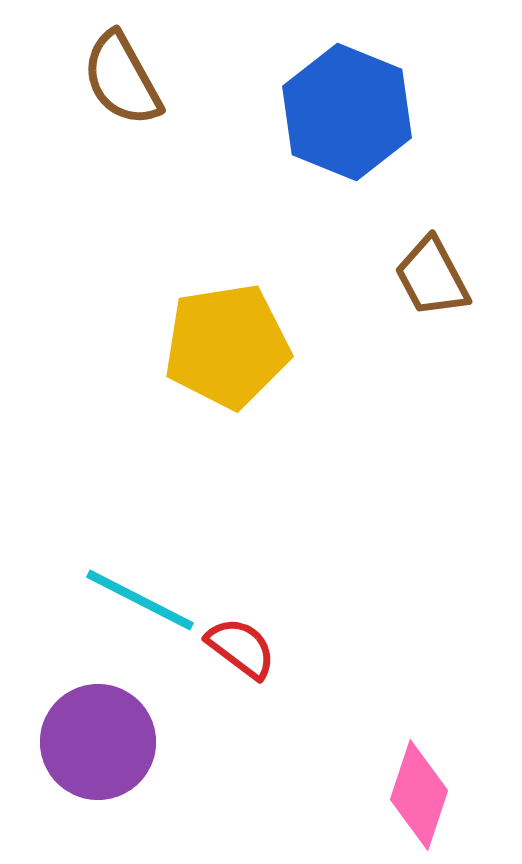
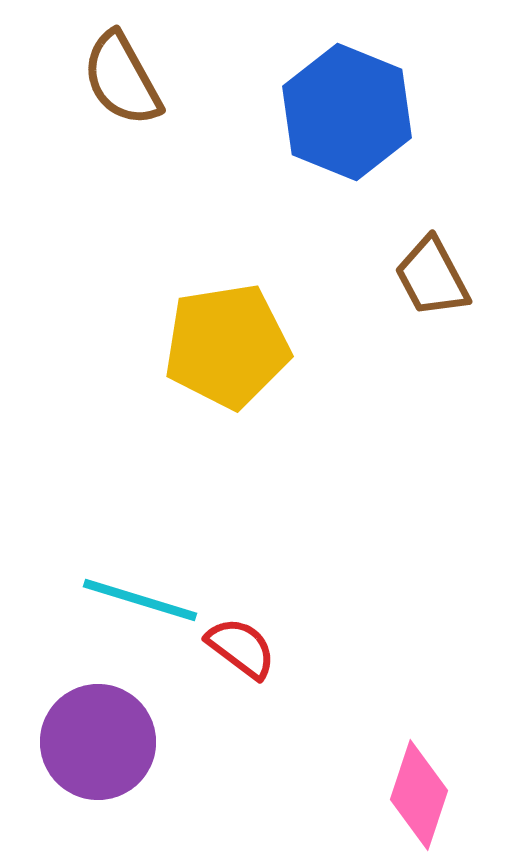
cyan line: rotated 10 degrees counterclockwise
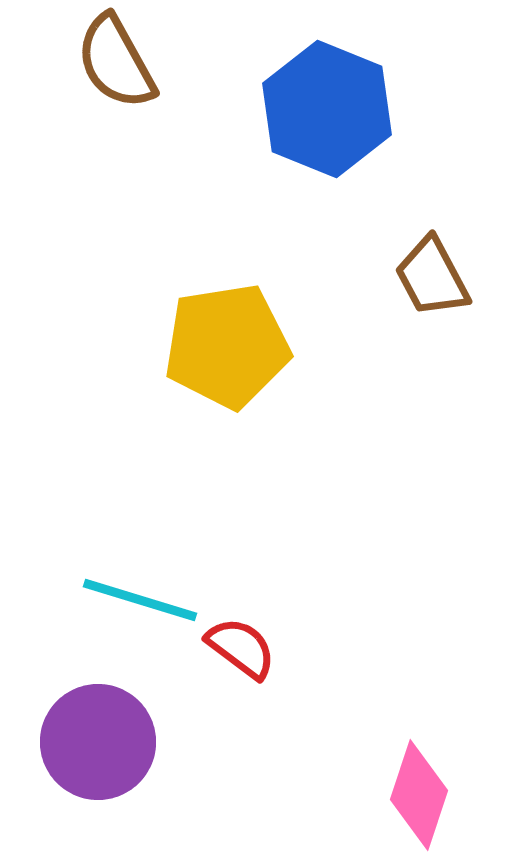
brown semicircle: moved 6 px left, 17 px up
blue hexagon: moved 20 px left, 3 px up
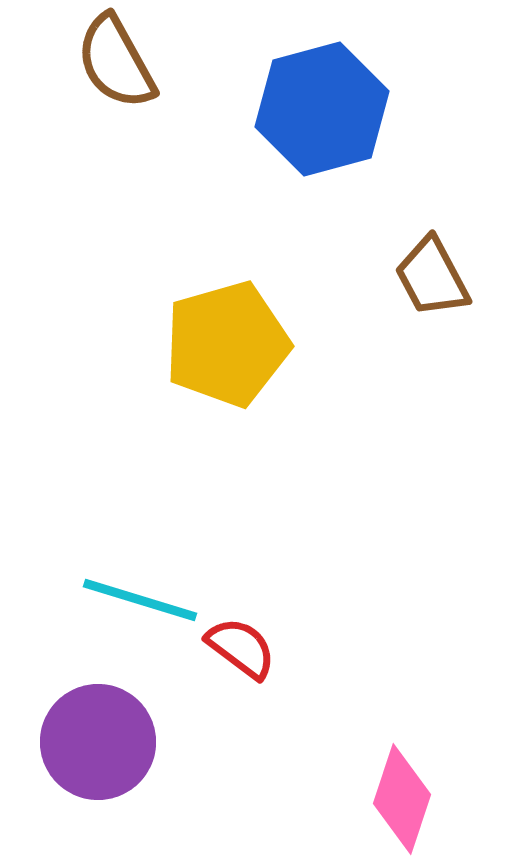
blue hexagon: moved 5 px left; rotated 23 degrees clockwise
yellow pentagon: moved 2 px up; rotated 7 degrees counterclockwise
pink diamond: moved 17 px left, 4 px down
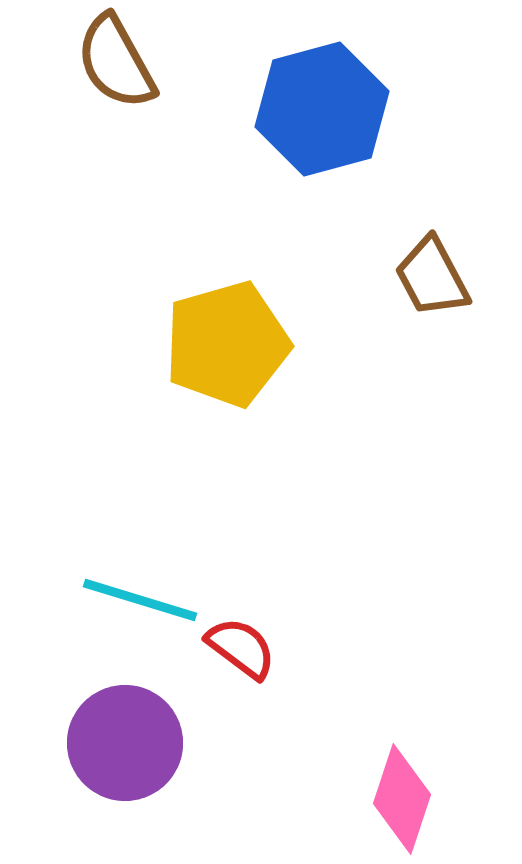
purple circle: moved 27 px right, 1 px down
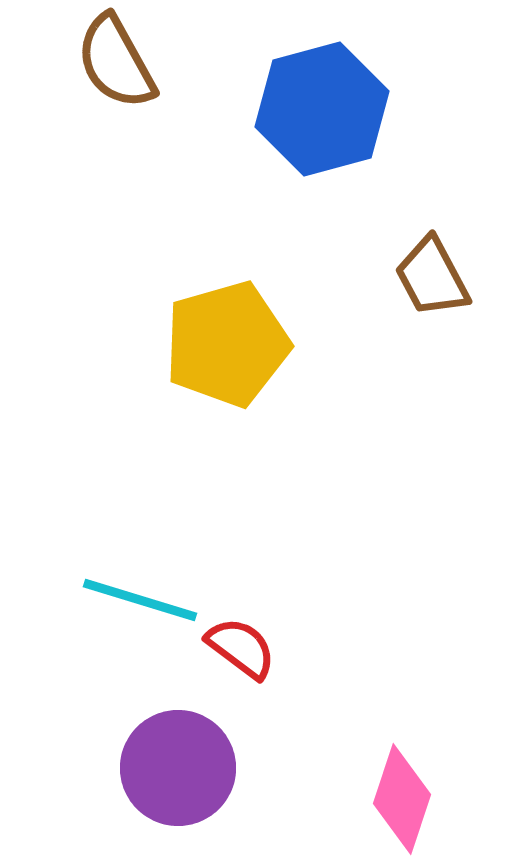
purple circle: moved 53 px right, 25 px down
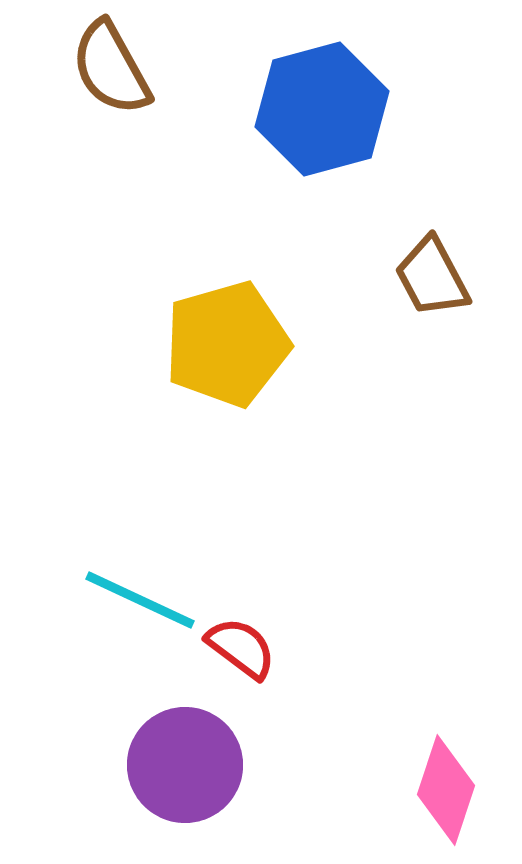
brown semicircle: moved 5 px left, 6 px down
cyan line: rotated 8 degrees clockwise
purple circle: moved 7 px right, 3 px up
pink diamond: moved 44 px right, 9 px up
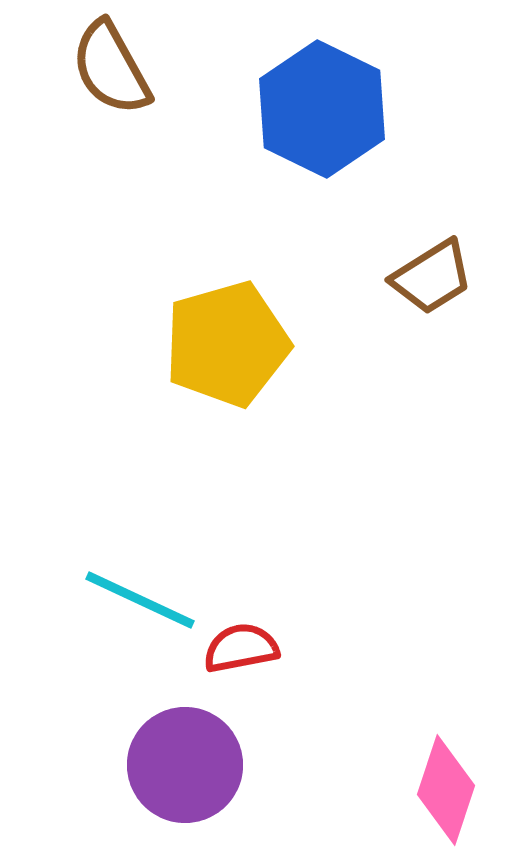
blue hexagon: rotated 19 degrees counterclockwise
brown trapezoid: rotated 94 degrees counterclockwise
red semicircle: rotated 48 degrees counterclockwise
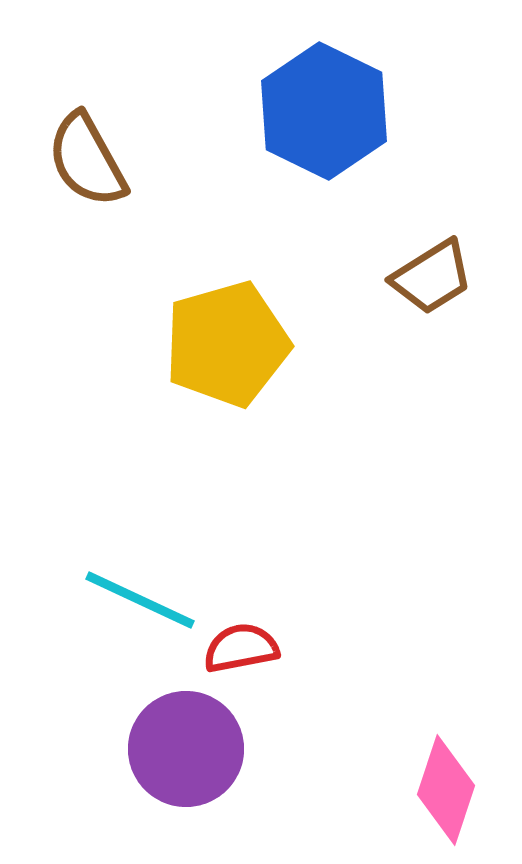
brown semicircle: moved 24 px left, 92 px down
blue hexagon: moved 2 px right, 2 px down
purple circle: moved 1 px right, 16 px up
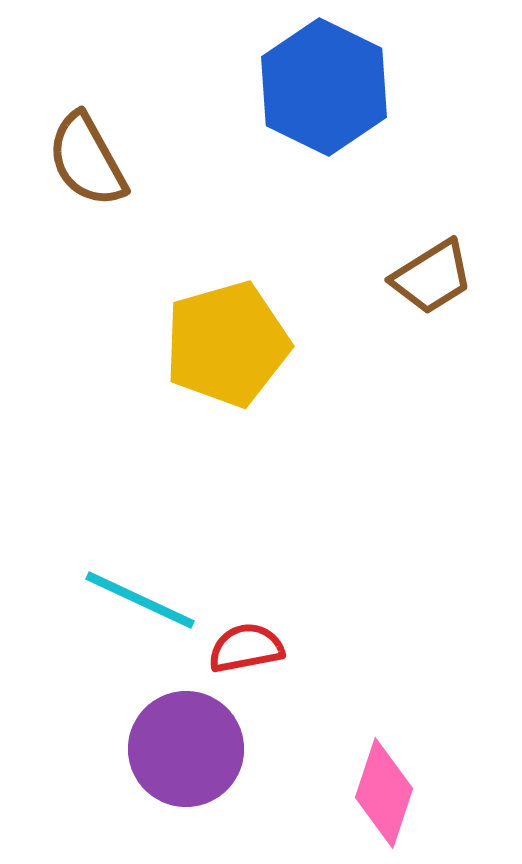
blue hexagon: moved 24 px up
red semicircle: moved 5 px right
pink diamond: moved 62 px left, 3 px down
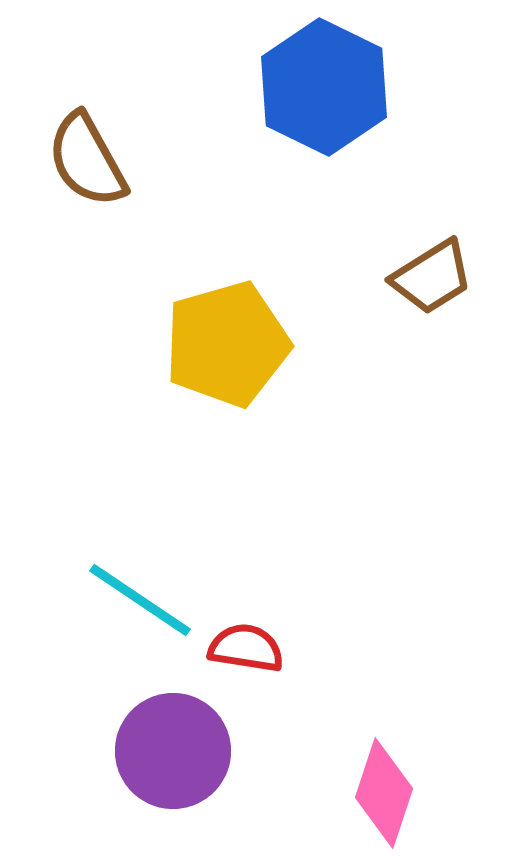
cyan line: rotated 9 degrees clockwise
red semicircle: rotated 20 degrees clockwise
purple circle: moved 13 px left, 2 px down
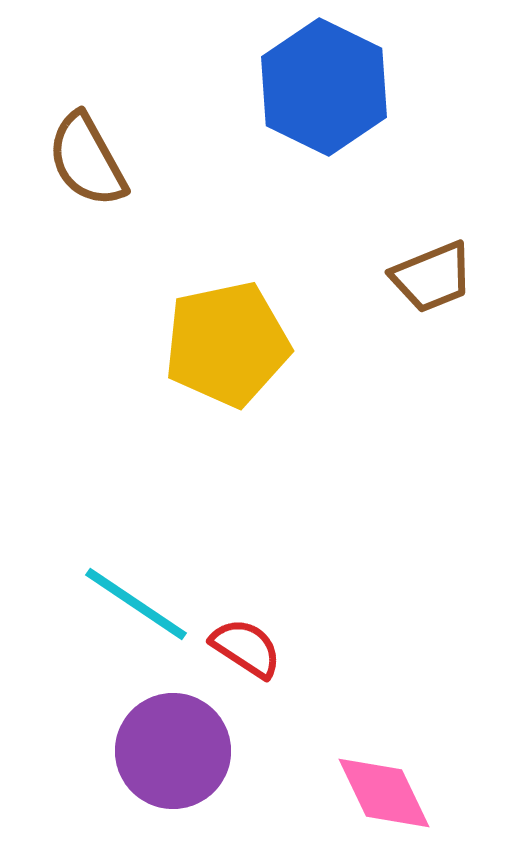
brown trapezoid: rotated 10 degrees clockwise
yellow pentagon: rotated 4 degrees clockwise
cyan line: moved 4 px left, 4 px down
red semicircle: rotated 24 degrees clockwise
pink diamond: rotated 44 degrees counterclockwise
